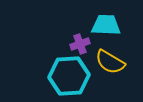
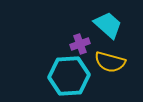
cyan trapezoid: moved 2 px right; rotated 40 degrees clockwise
yellow semicircle: rotated 16 degrees counterclockwise
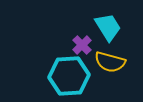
cyan trapezoid: moved 2 px down; rotated 16 degrees clockwise
purple cross: moved 2 px right, 1 px down; rotated 24 degrees counterclockwise
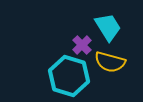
cyan hexagon: rotated 21 degrees clockwise
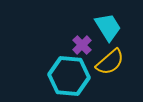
yellow semicircle: rotated 56 degrees counterclockwise
cyan hexagon: rotated 12 degrees counterclockwise
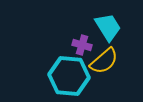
purple cross: rotated 30 degrees counterclockwise
yellow semicircle: moved 6 px left, 1 px up
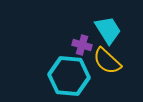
cyan trapezoid: moved 3 px down
yellow semicircle: moved 3 px right; rotated 84 degrees clockwise
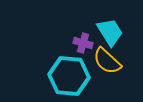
cyan trapezoid: moved 2 px right, 2 px down
purple cross: moved 1 px right, 2 px up
